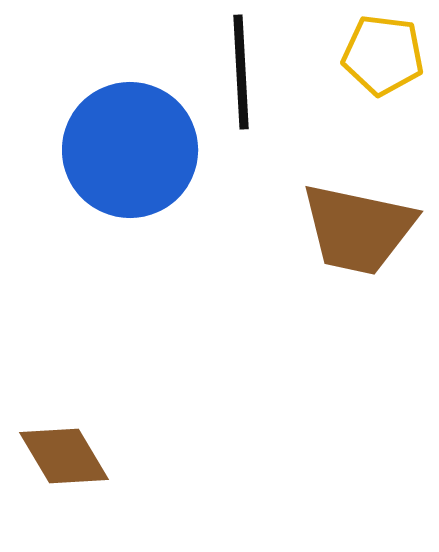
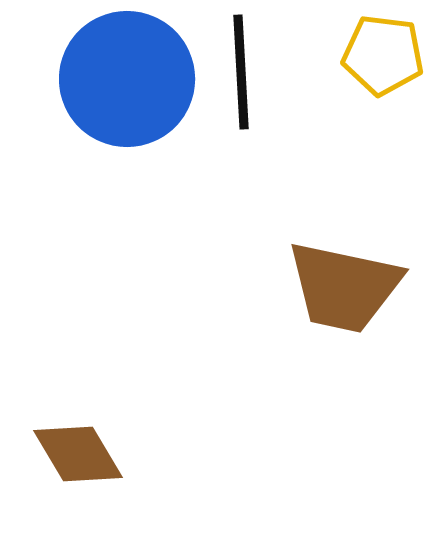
blue circle: moved 3 px left, 71 px up
brown trapezoid: moved 14 px left, 58 px down
brown diamond: moved 14 px right, 2 px up
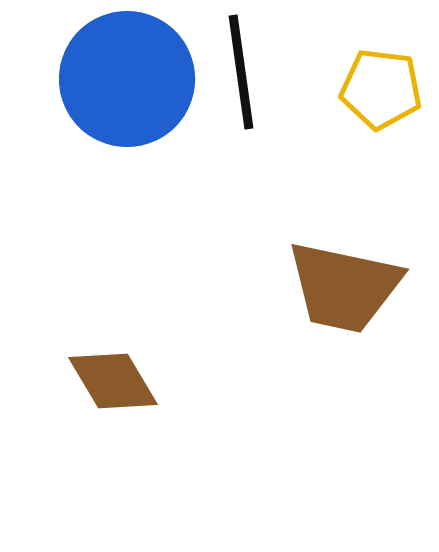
yellow pentagon: moved 2 px left, 34 px down
black line: rotated 5 degrees counterclockwise
brown diamond: moved 35 px right, 73 px up
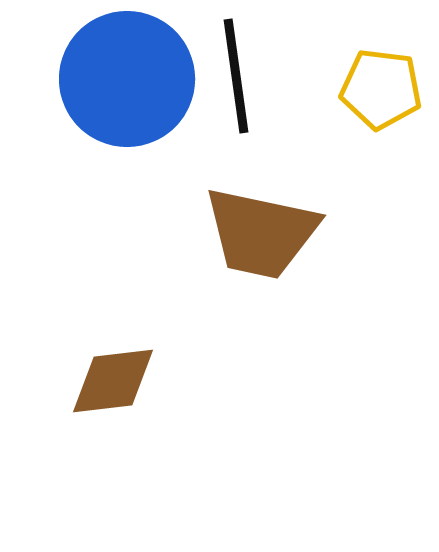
black line: moved 5 px left, 4 px down
brown trapezoid: moved 83 px left, 54 px up
brown diamond: rotated 66 degrees counterclockwise
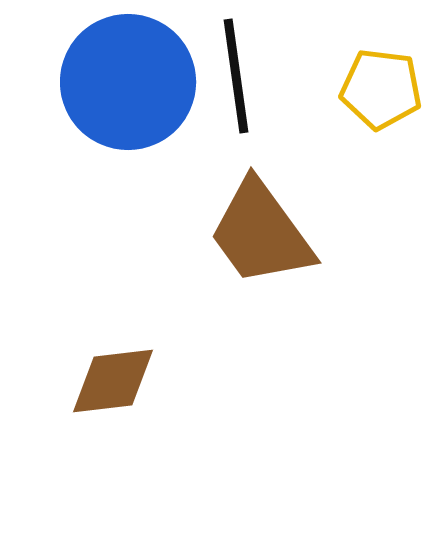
blue circle: moved 1 px right, 3 px down
brown trapezoid: rotated 42 degrees clockwise
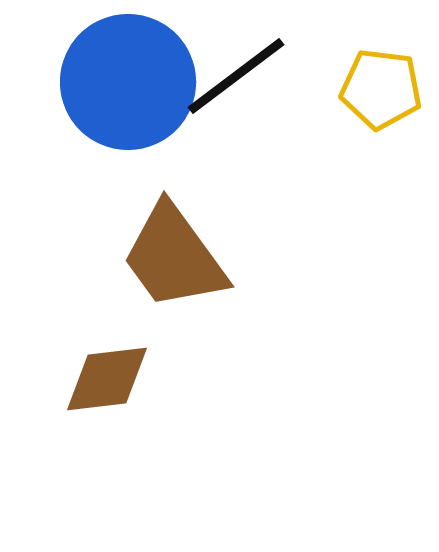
black line: rotated 61 degrees clockwise
brown trapezoid: moved 87 px left, 24 px down
brown diamond: moved 6 px left, 2 px up
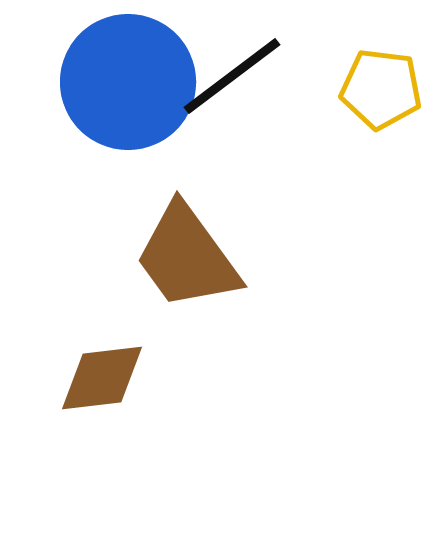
black line: moved 4 px left
brown trapezoid: moved 13 px right
brown diamond: moved 5 px left, 1 px up
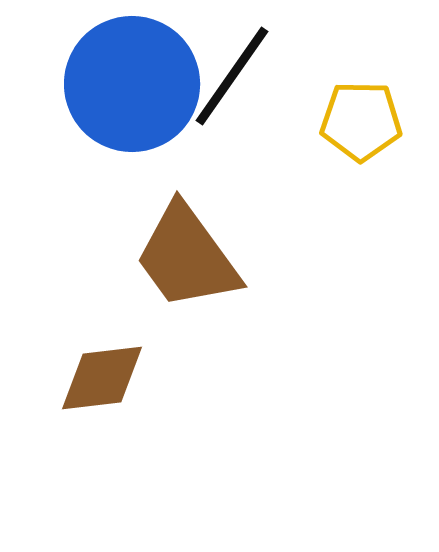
black line: rotated 18 degrees counterclockwise
blue circle: moved 4 px right, 2 px down
yellow pentagon: moved 20 px left, 32 px down; rotated 6 degrees counterclockwise
